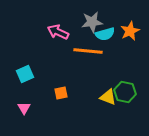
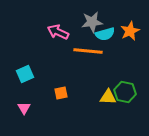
yellow triangle: rotated 18 degrees counterclockwise
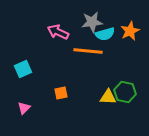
cyan square: moved 2 px left, 5 px up
pink triangle: rotated 16 degrees clockwise
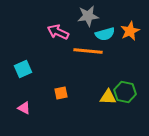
gray star: moved 4 px left, 6 px up
pink triangle: rotated 48 degrees counterclockwise
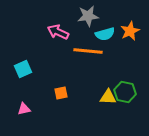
pink triangle: moved 1 px down; rotated 40 degrees counterclockwise
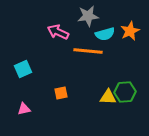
green hexagon: rotated 15 degrees counterclockwise
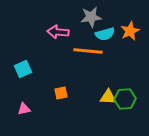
gray star: moved 3 px right, 1 px down
pink arrow: rotated 20 degrees counterclockwise
green hexagon: moved 7 px down
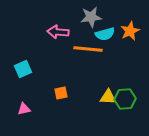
orange line: moved 2 px up
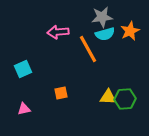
gray star: moved 11 px right
pink arrow: rotated 10 degrees counterclockwise
orange line: rotated 56 degrees clockwise
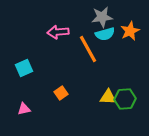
cyan square: moved 1 px right, 1 px up
orange square: rotated 24 degrees counterclockwise
